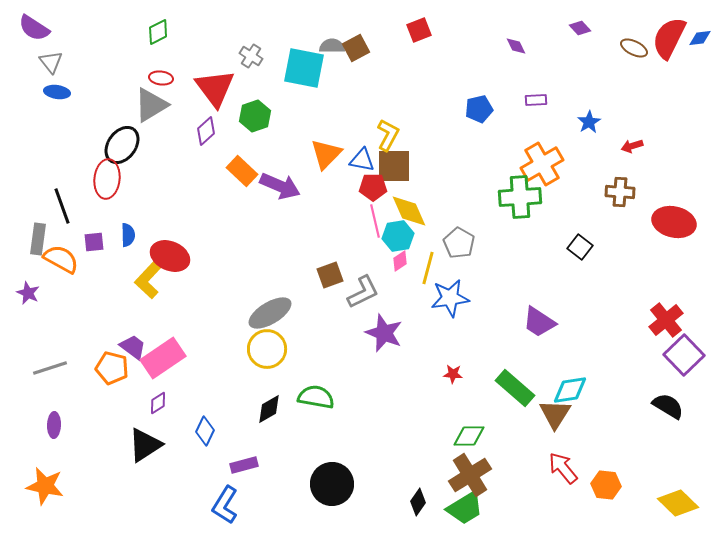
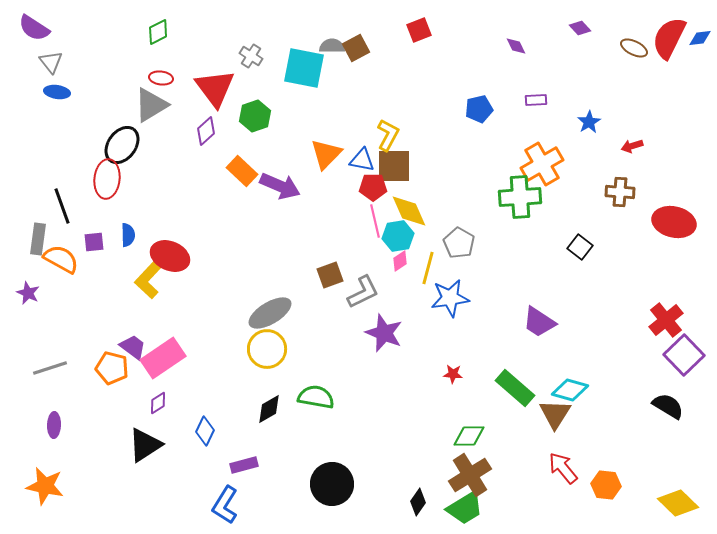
cyan diamond at (570, 390): rotated 24 degrees clockwise
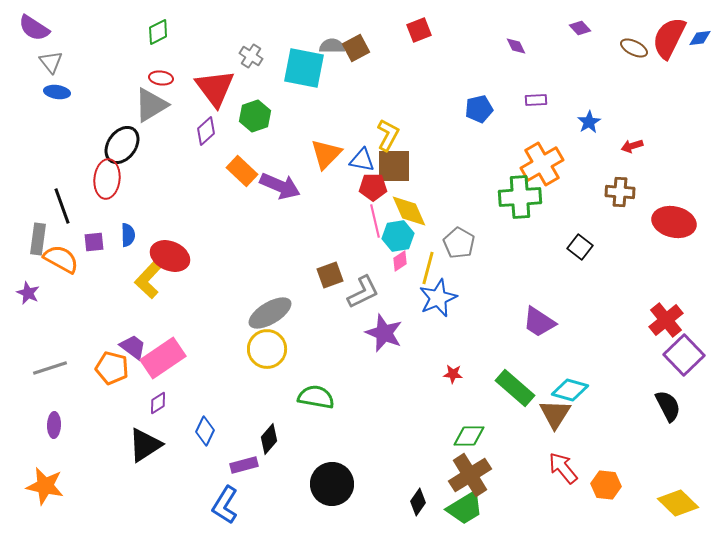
blue star at (450, 298): moved 12 px left; rotated 15 degrees counterclockwise
black semicircle at (668, 406): rotated 32 degrees clockwise
black diamond at (269, 409): moved 30 px down; rotated 20 degrees counterclockwise
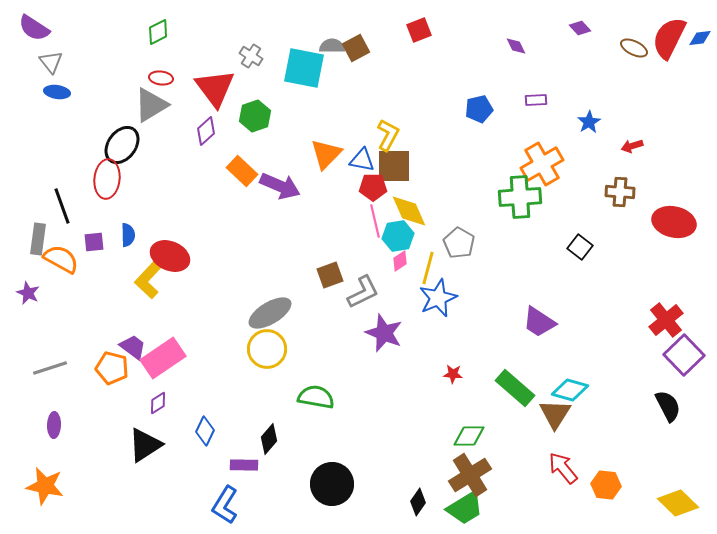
purple rectangle at (244, 465): rotated 16 degrees clockwise
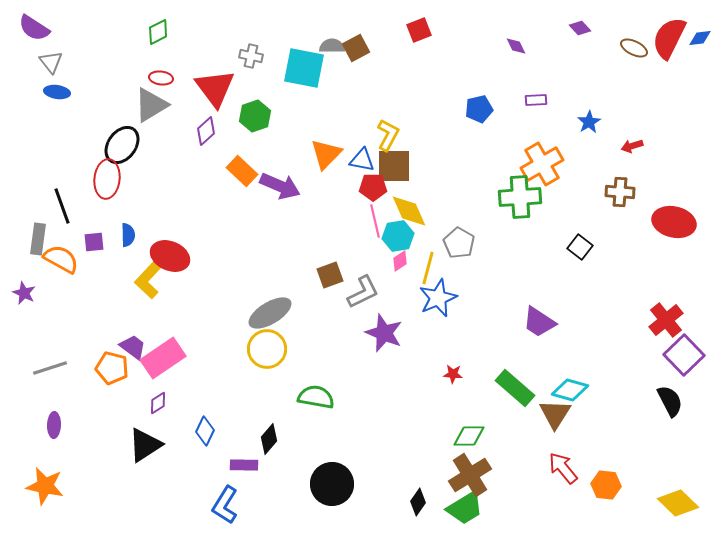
gray cross at (251, 56): rotated 20 degrees counterclockwise
purple star at (28, 293): moved 4 px left
black semicircle at (668, 406): moved 2 px right, 5 px up
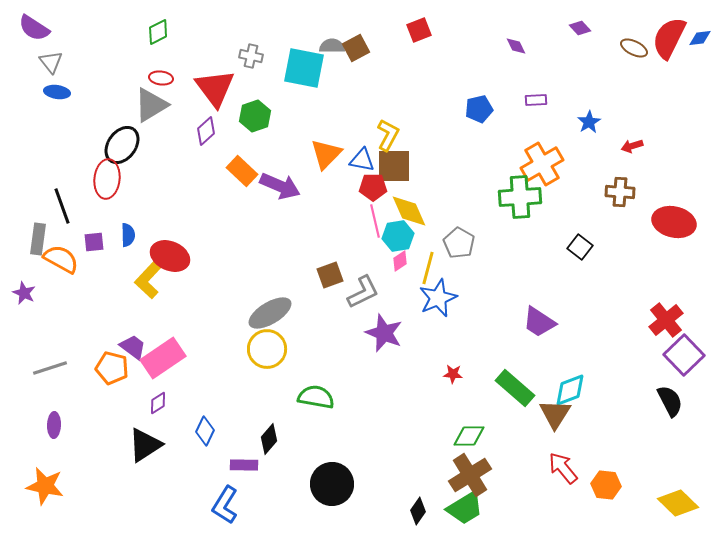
cyan diamond at (570, 390): rotated 36 degrees counterclockwise
black diamond at (418, 502): moved 9 px down
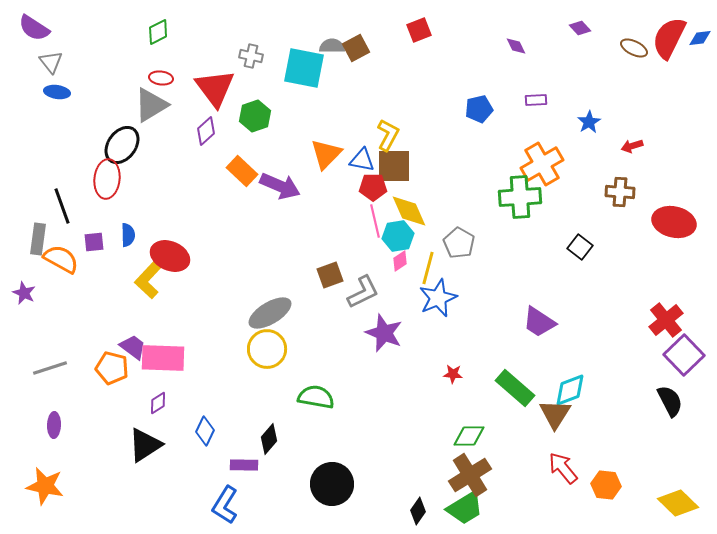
pink rectangle at (163, 358): rotated 36 degrees clockwise
